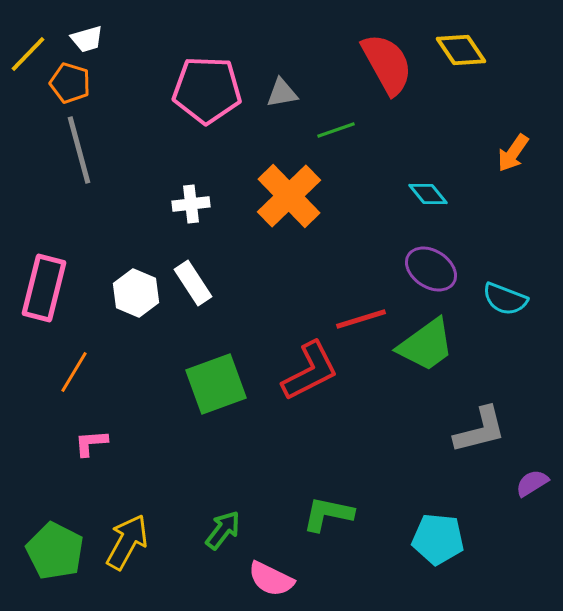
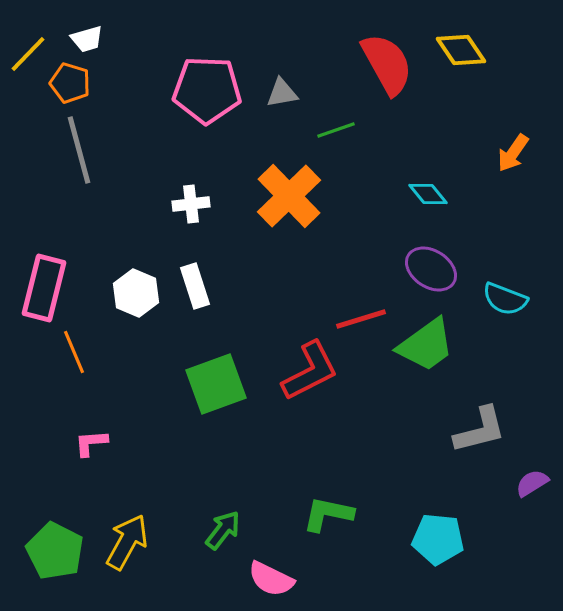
white rectangle: moved 2 px right, 3 px down; rotated 15 degrees clockwise
orange line: moved 20 px up; rotated 54 degrees counterclockwise
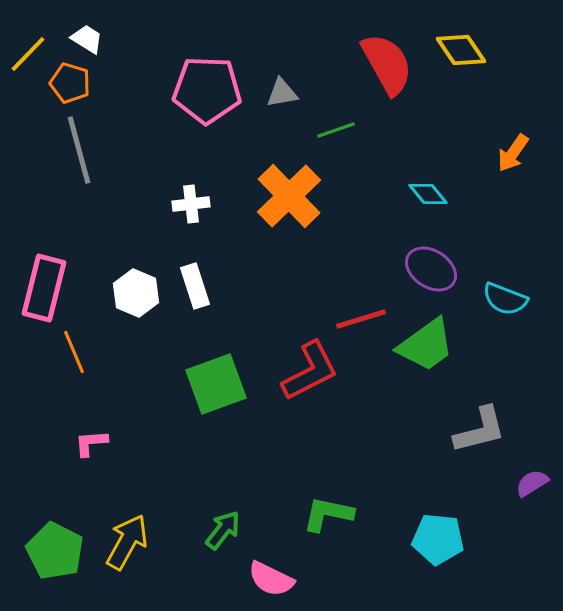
white trapezoid: rotated 132 degrees counterclockwise
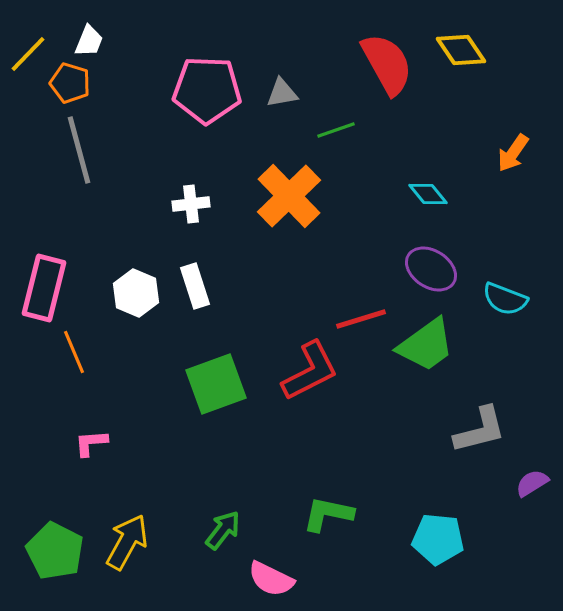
white trapezoid: moved 2 px right, 2 px down; rotated 80 degrees clockwise
